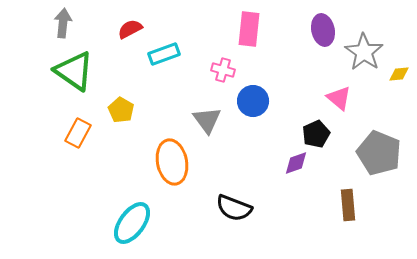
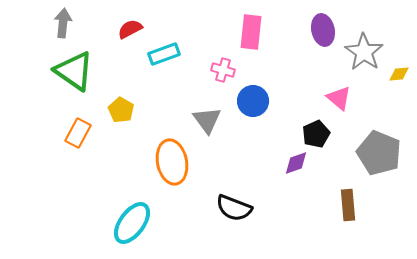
pink rectangle: moved 2 px right, 3 px down
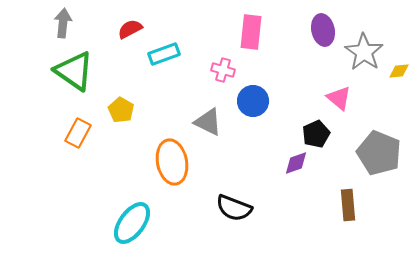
yellow diamond: moved 3 px up
gray triangle: moved 1 px right, 2 px down; rotated 28 degrees counterclockwise
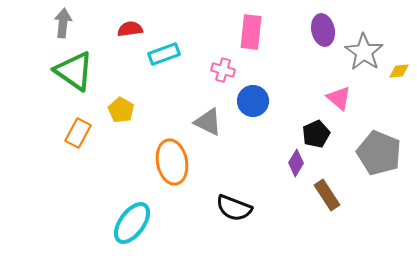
red semicircle: rotated 20 degrees clockwise
purple diamond: rotated 40 degrees counterclockwise
brown rectangle: moved 21 px left, 10 px up; rotated 28 degrees counterclockwise
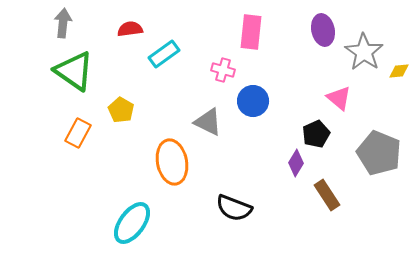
cyan rectangle: rotated 16 degrees counterclockwise
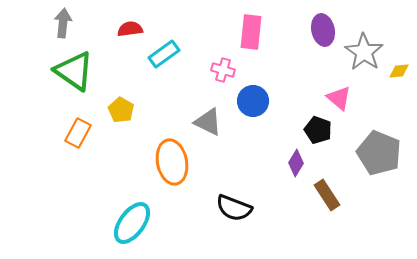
black pentagon: moved 2 px right, 4 px up; rotated 28 degrees counterclockwise
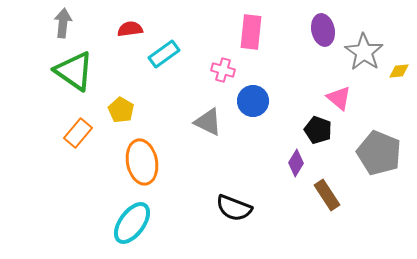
orange rectangle: rotated 12 degrees clockwise
orange ellipse: moved 30 px left
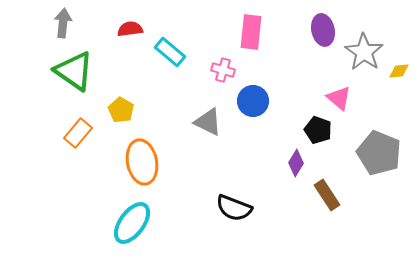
cyan rectangle: moved 6 px right, 2 px up; rotated 76 degrees clockwise
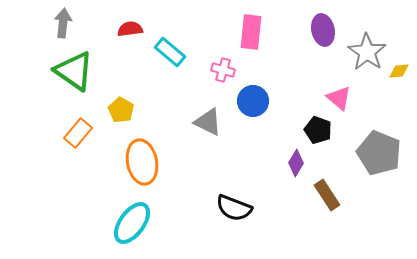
gray star: moved 3 px right
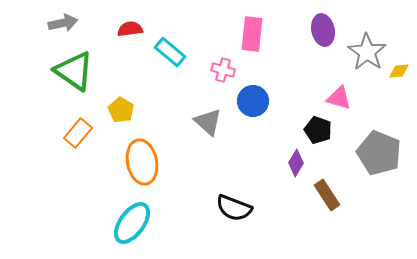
gray arrow: rotated 72 degrees clockwise
pink rectangle: moved 1 px right, 2 px down
pink triangle: rotated 24 degrees counterclockwise
gray triangle: rotated 16 degrees clockwise
